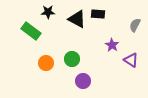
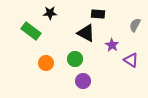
black star: moved 2 px right, 1 px down
black triangle: moved 9 px right, 14 px down
green circle: moved 3 px right
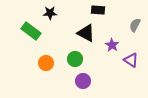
black rectangle: moved 4 px up
